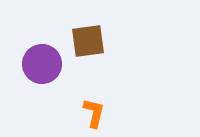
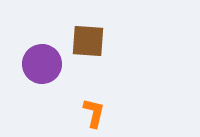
brown square: rotated 12 degrees clockwise
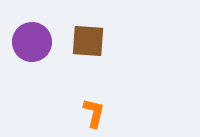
purple circle: moved 10 px left, 22 px up
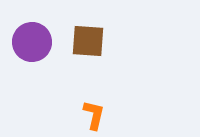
orange L-shape: moved 2 px down
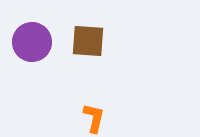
orange L-shape: moved 3 px down
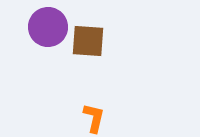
purple circle: moved 16 px right, 15 px up
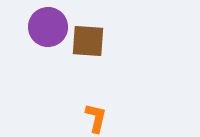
orange L-shape: moved 2 px right
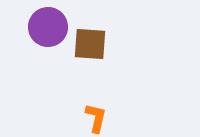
brown square: moved 2 px right, 3 px down
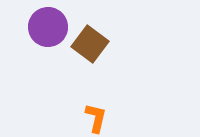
brown square: rotated 33 degrees clockwise
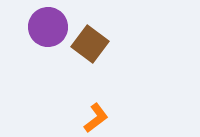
orange L-shape: rotated 40 degrees clockwise
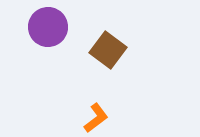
brown square: moved 18 px right, 6 px down
